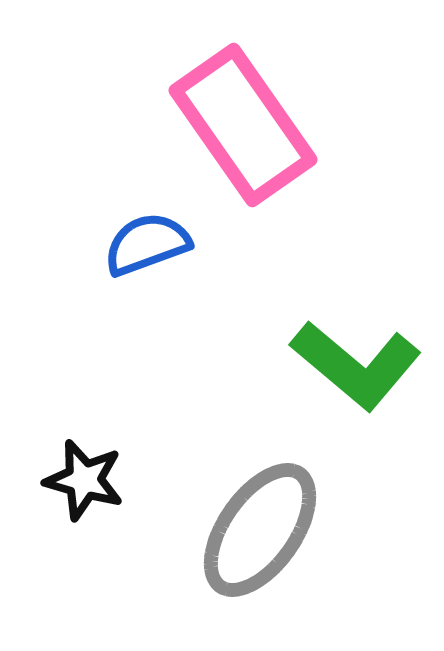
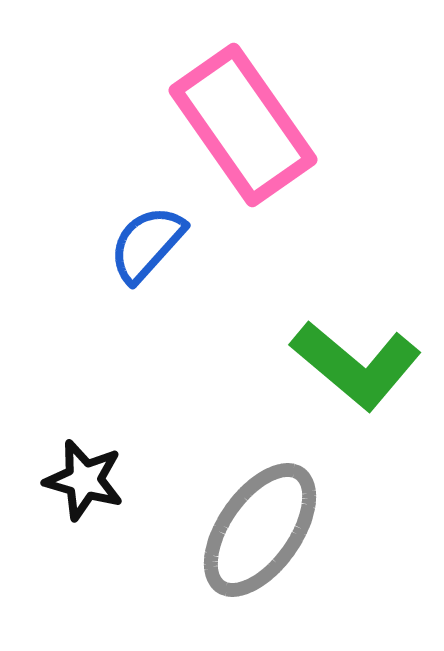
blue semicircle: rotated 28 degrees counterclockwise
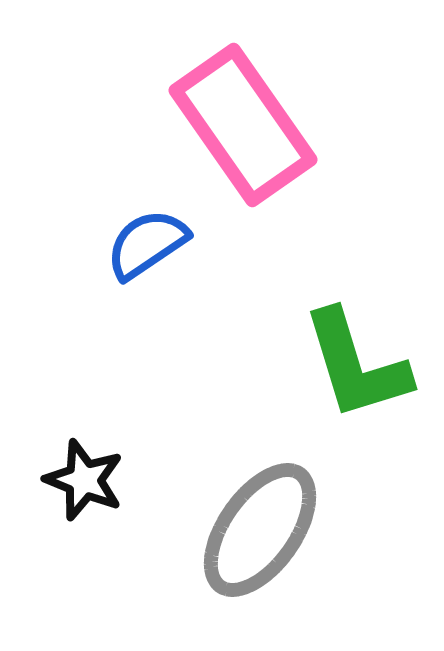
blue semicircle: rotated 14 degrees clockwise
green L-shape: rotated 33 degrees clockwise
black star: rotated 6 degrees clockwise
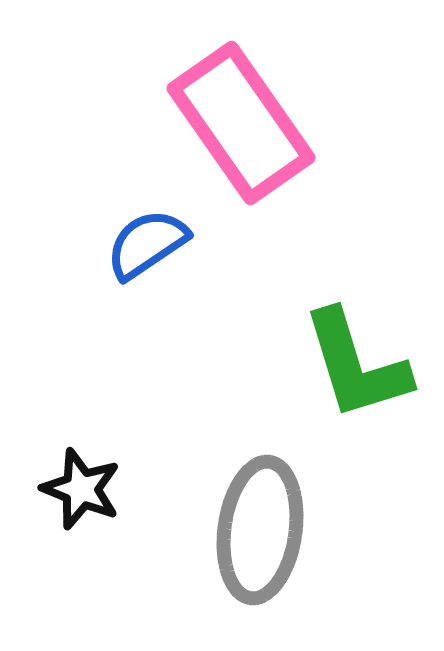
pink rectangle: moved 2 px left, 2 px up
black star: moved 3 px left, 9 px down
gray ellipse: rotated 27 degrees counterclockwise
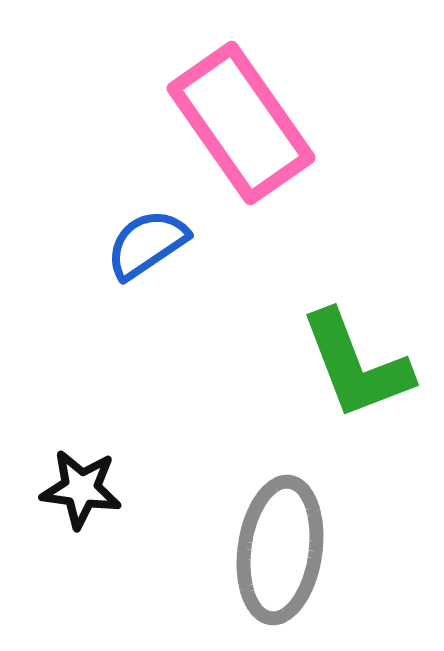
green L-shape: rotated 4 degrees counterclockwise
black star: rotated 14 degrees counterclockwise
gray ellipse: moved 20 px right, 20 px down
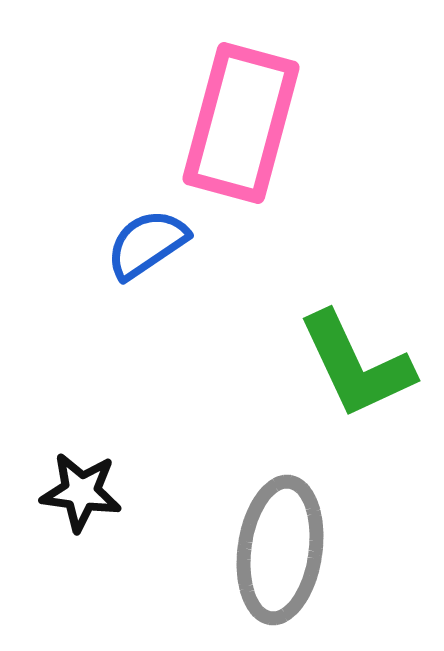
pink rectangle: rotated 50 degrees clockwise
green L-shape: rotated 4 degrees counterclockwise
black star: moved 3 px down
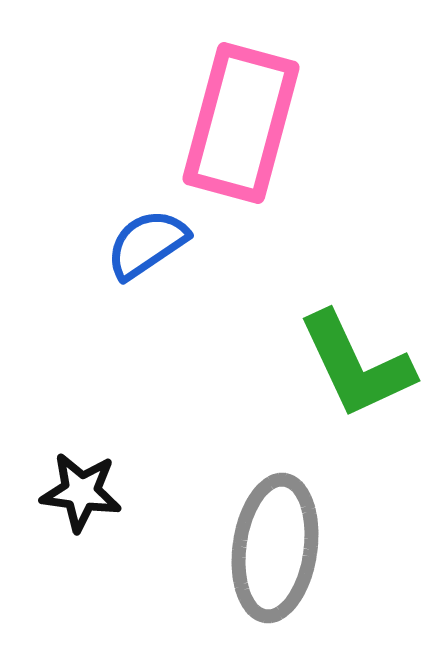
gray ellipse: moved 5 px left, 2 px up
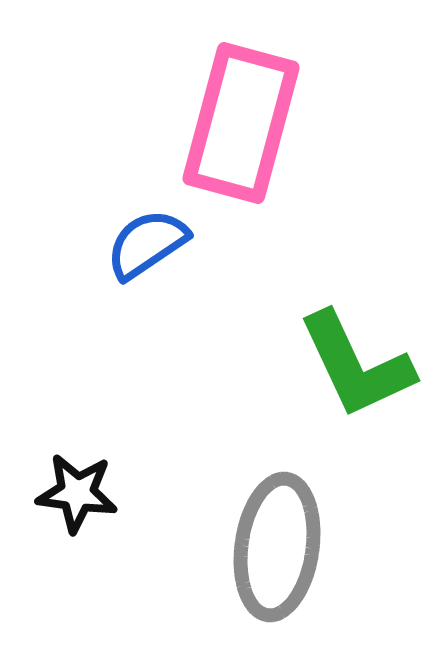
black star: moved 4 px left, 1 px down
gray ellipse: moved 2 px right, 1 px up
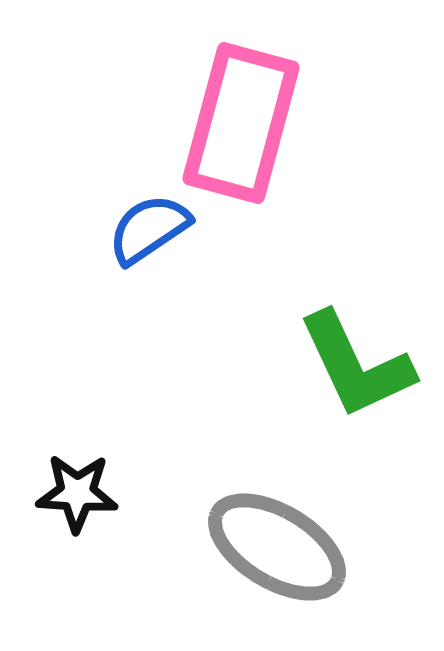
blue semicircle: moved 2 px right, 15 px up
black star: rotated 4 degrees counterclockwise
gray ellipse: rotated 67 degrees counterclockwise
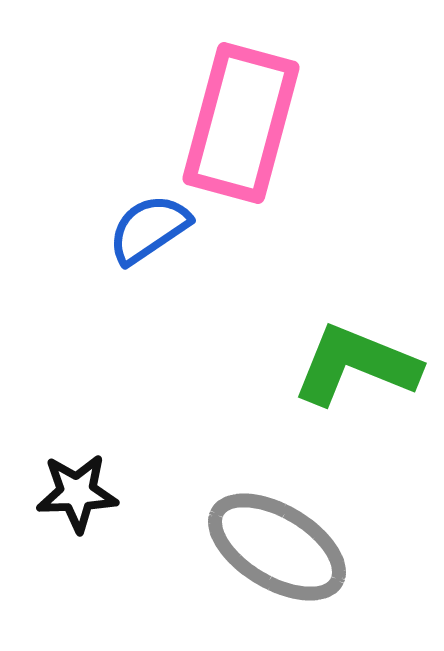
green L-shape: rotated 137 degrees clockwise
black star: rotated 6 degrees counterclockwise
